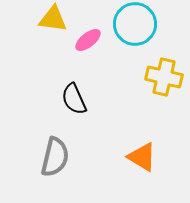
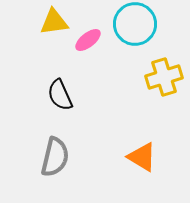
yellow triangle: moved 1 px right, 3 px down; rotated 16 degrees counterclockwise
yellow cross: rotated 30 degrees counterclockwise
black semicircle: moved 14 px left, 4 px up
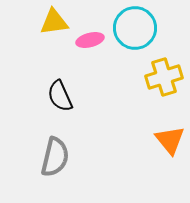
cyan circle: moved 4 px down
pink ellipse: moved 2 px right; rotated 24 degrees clockwise
black semicircle: moved 1 px down
orange triangle: moved 28 px right, 17 px up; rotated 20 degrees clockwise
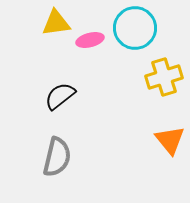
yellow triangle: moved 2 px right, 1 px down
black semicircle: rotated 76 degrees clockwise
gray semicircle: moved 2 px right
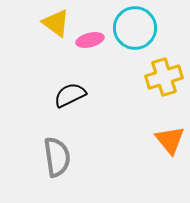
yellow triangle: rotated 44 degrees clockwise
black semicircle: moved 10 px right, 1 px up; rotated 12 degrees clockwise
gray semicircle: rotated 21 degrees counterclockwise
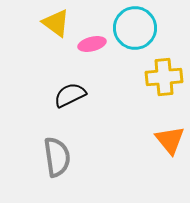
pink ellipse: moved 2 px right, 4 px down
yellow cross: rotated 12 degrees clockwise
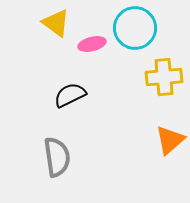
orange triangle: rotated 28 degrees clockwise
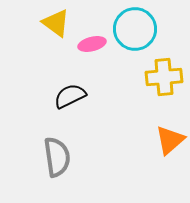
cyan circle: moved 1 px down
black semicircle: moved 1 px down
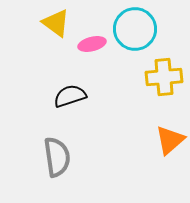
black semicircle: rotated 8 degrees clockwise
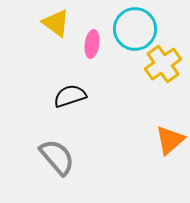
pink ellipse: rotated 68 degrees counterclockwise
yellow cross: moved 1 px left, 13 px up; rotated 30 degrees counterclockwise
gray semicircle: rotated 33 degrees counterclockwise
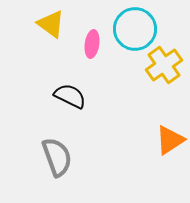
yellow triangle: moved 5 px left, 1 px down
yellow cross: moved 1 px right, 1 px down
black semicircle: rotated 44 degrees clockwise
orange triangle: rotated 8 degrees clockwise
gray semicircle: rotated 21 degrees clockwise
